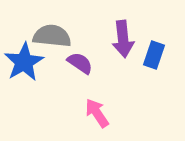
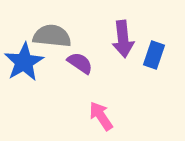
pink arrow: moved 4 px right, 3 px down
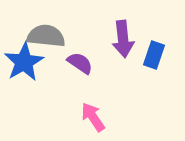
gray semicircle: moved 6 px left
pink arrow: moved 8 px left, 1 px down
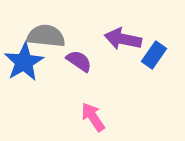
purple arrow: rotated 108 degrees clockwise
blue rectangle: rotated 16 degrees clockwise
purple semicircle: moved 1 px left, 2 px up
